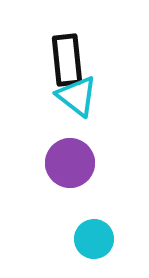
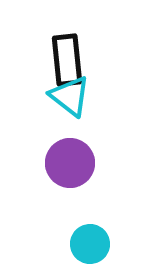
cyan triangle: moved 7 px left
cyan circle: moved 4 px left, 5 px down
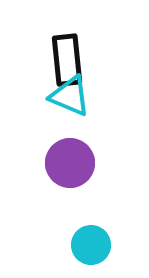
cyan triangle: rotated 15 degrees counterclockwise
cyan circle: moved 1 px right, 1 px down
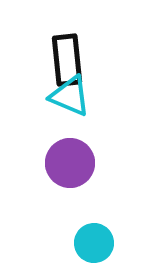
cyan circle: moved 3 px right, 2 px up
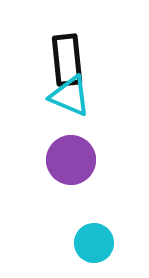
purple circle: moved 1 px right, 3 px up
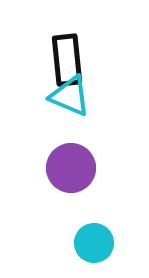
purple circle: moved 8 px down
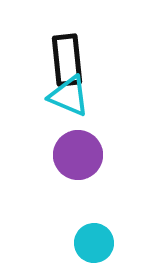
cyan triangle: moved 1 px left
purple circle: moved 7 px right, 13 px up
